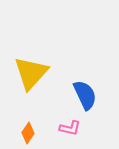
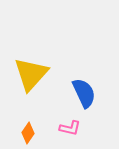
yellow triangle: moved 1 px down
blue semicircle: moved 1 px left, 2 px up
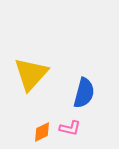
blue semicircle: rotated 40 degrees clockwise
orange diamond: moved 14 px right, 1 px up; rotated 30 degrees clockwise
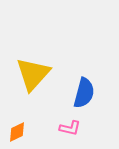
yellow triangle: moved 2 px right
orange diamond: moved 25 px left
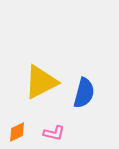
yellow triangle: moved 8 px right, 8 px down; rotated 21 degrees clockwise
pink L-shape: moved 16 px left, 5 px down
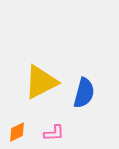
pink L-shape: rotated 15 degrees counterclockwise
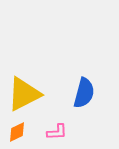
yellow triangle: moved 17 px left, 12 px down
pink L-shape: moved 3 px right, 1 px up
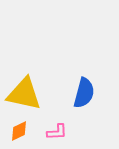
yellow triangle: rotated 39 degrees clockwise
orange diamond: moved 2 px right, 1 px up
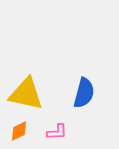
yellow triangle: moved 2 px right
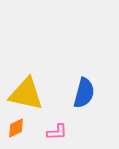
orange diamond: moved 3 px left, 3 px up
